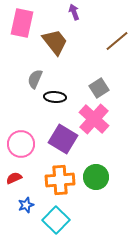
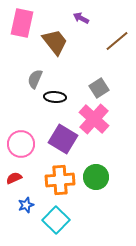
purple arrow: moved 7 px right, 6 px down; rotated 42 degrees counterclockwise
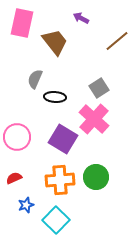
pink circle: moved 4 px left, 7 px up
